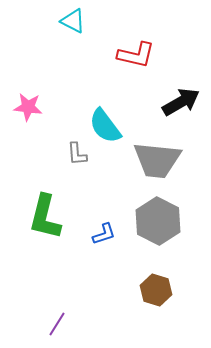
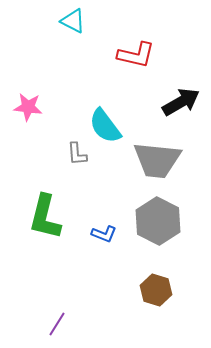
blue L-shape: rotated 40 degrees clockwise
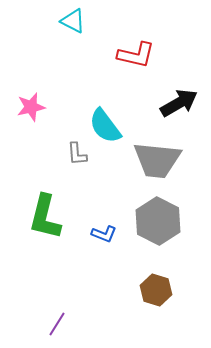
black arrow: moved 2 px left, 1 px down
pink star: moved 3 px right; rotated 20 degrees counterclockwise
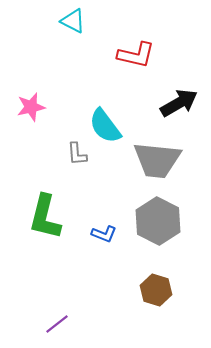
purple line: rotated 20 degrees clockwise
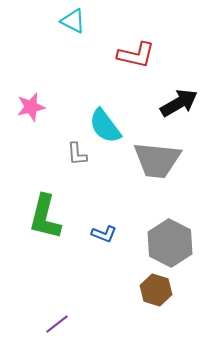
gray hexagon: moved 12 px right, 22 px down
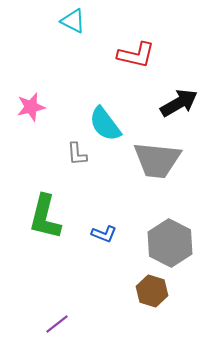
cyan semicircle: moved 2 px up
brown hexagon: moved 4 px left, 1 px down
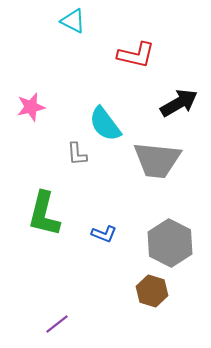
green L-shape: moved 1 px left, 3 px up
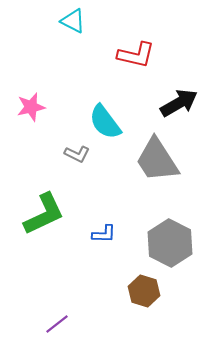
cyan semicircle: moved 2 px up
gray L-shape: rotated 60 degrees counterclockwise
gray trapezoid: rotated 51 degrees clockwise
green L-shape: rotated 129 degrees counterclockwise
blue L-shape: rotated 20 degrees counterclockwise
brown hexagon: moved 8 px left
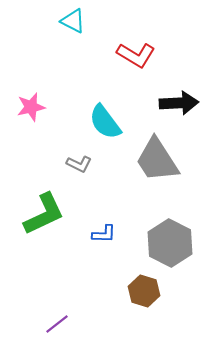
red L-shape: rotated 18 degrees clockwise
black arrow: rotated 27 degrees clockwise
gray L-shape: moved 2 px right, 10 px down
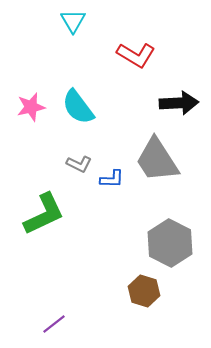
cyan triangle: rotated 32 degrees clockwise
cyan semicircle: moved 27 px left, 15 px up
blue L-shape: moved 8 px right, 55 px up
purple line: moved 3 px left
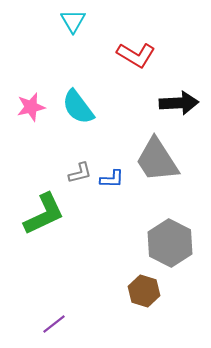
gray L-shape: moved 1 px right, 9 px down; rotated 40 degrees counterclockwise
